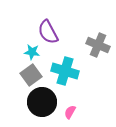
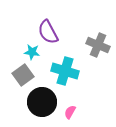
gray square: moved 8 px left
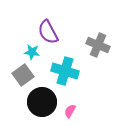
pink semicircle: moved 1 px up
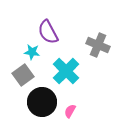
cyan cross: moved 1 px right; rotated 28 degrees clockwise
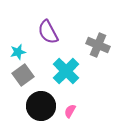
cyan star: moved 14 px left; rotated 21 degrees counterclockwise
black circle: moved 1 px left, 4 px down
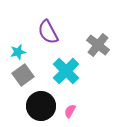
gray cross: rotated 15 degrees clockwise
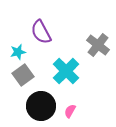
purple semicircle: moved 7 px left
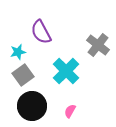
black circle: moved 9 px left
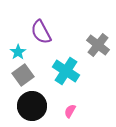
cyan star: rotated 21 degrees counterclockwise
cyan cross: rotated 12 degrees counterclockwise
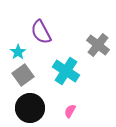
black circle: moved 2 px left, 2 px down
